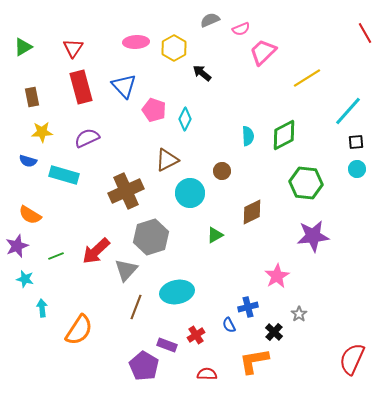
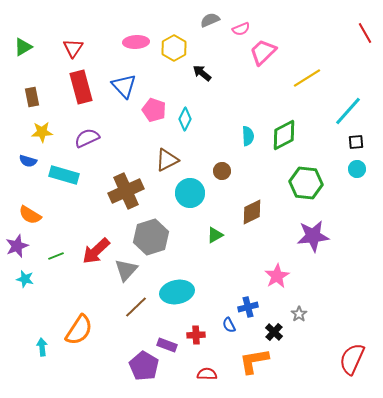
brown line at (136, 307): rotated 25 degrees clockwise
cyan arrow at (42, 308): moved 39 px down
red cross at (196, 335): rotated 30 degrees clockwise
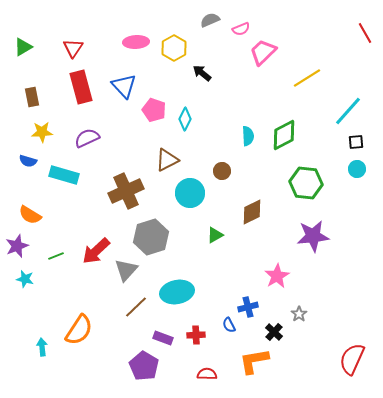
purple rectangle at (167, 345): moved 4 px left, 7 px up
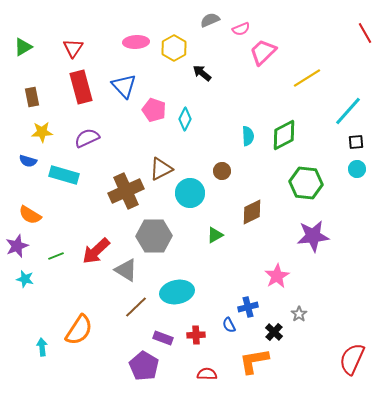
brown triangle at (167, 160): moved 6 px left, 9 px down
gray hexagon at (151, 237): moved 3 px right, 1 px up; rotated 16 degrees clockwise
gray triangle at (126, 270): rotated 40 degrees counterclockwise
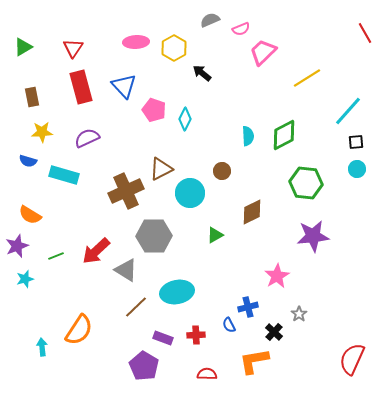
cyan star at (25, 279): rotated 30 degrees counterclockwise
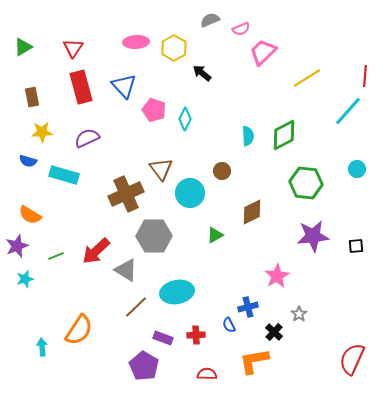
red line at (365, 33): moved 43 px down; rotated 35 degrees clockwise
black square at (356, 142): moved 104 px down
brown triangle at (161, 169): rotated 40 degrees counterclockwise
brown cross at (126, 191): moved 3 px down
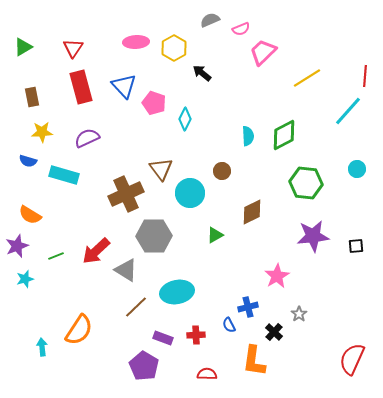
pink pentagon at (154, 110): moved 7 px up
orange L-shape at (254, 361): rotated 72 degrees counterclockwise
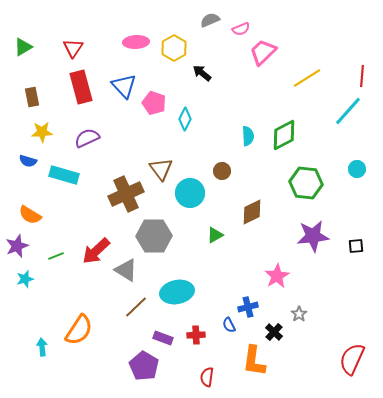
red line at (365, 76): moved 3 px left
red semicircle at (207, 374): moved 3 px down; rotated 84 degrees counterclockwise
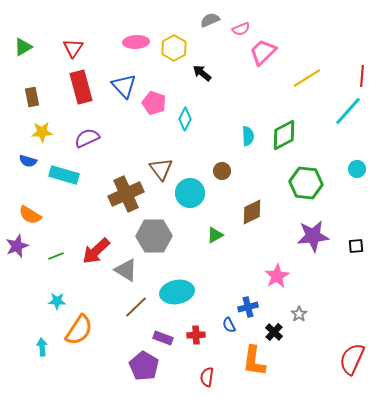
cyan star at (25, 279): moved 32 px right, 22 px down; rotated 18 degrees clockwise
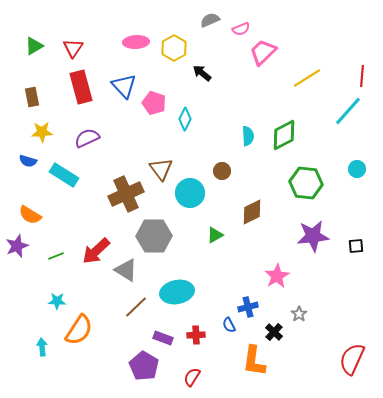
green triangle at (23, 47): moved 11 px right, 1 px up
cyan rectangle at (64, 175): rotated 16 degrees clockwise
red semicircle at (207, 377): moved 15 px left; rotated 24 degrees clockwise
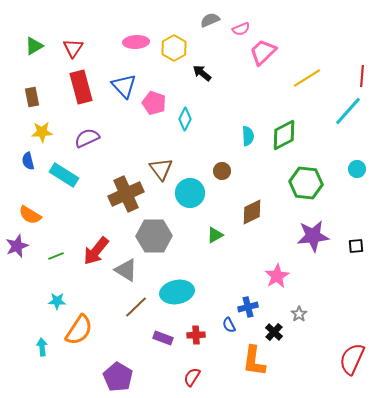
blue semicircle at (28, 161): rotated 60 degrees clockwise
red arrow at (96, 251): rotated 8 degrees counterclockwise
purple pentagon at (144, 366): moved 26 px left, 11 px down
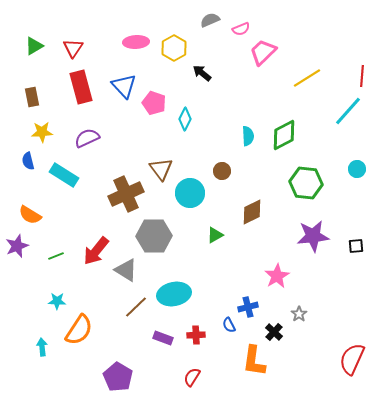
cyan ellipse at (177, 292): moved 3 px left, 2 px down
